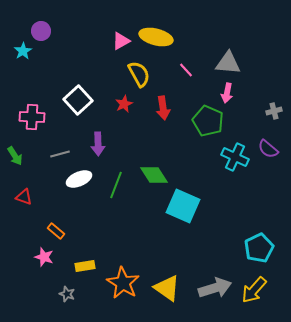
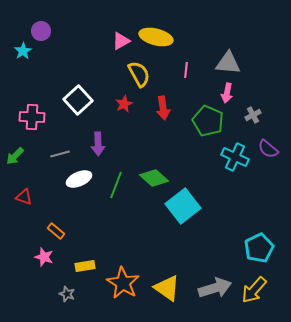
pink line: rotated 49 degrees clockwise
gray cross: moved 21 px left, 4 px down; rotated 14 degrees counterclockwise
green arrow: rotated 78 degrees clockwise
green diamond: moved 3 px down; rotated 16 degrees counterclockwise
cyan square: rotated 28 degrees clockwise
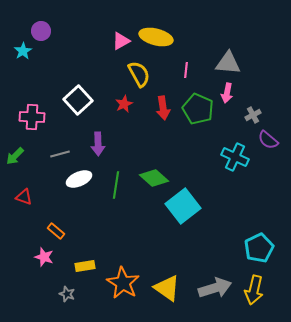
green pentagon: moved 10 px left, 12 px up
purple semicircle: moved 9 px up
green line: rotated 12 degrees counterclockwise
yellow arrow: rotated 28 degrees counterclockwise
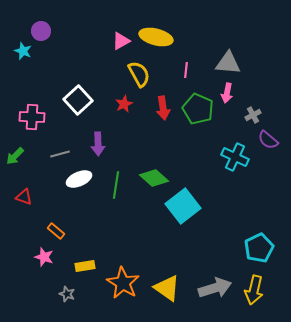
cyan star: rotated 18 degrees counterclockwise
